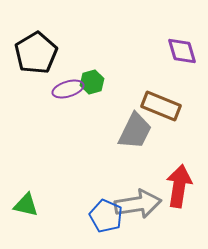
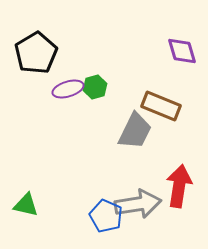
green hexagon: moved 3 px right, 5 px down
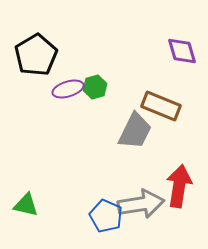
black pentagon: moved 2 px down
gray arrow: moved 3 px right
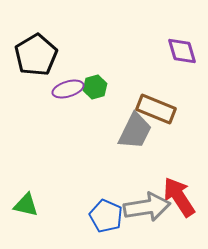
brown rectangle: moved 5 px left, 3 px down
red arrow: moved 11 px down; rotated 42 degrees counterclockwise
gray arrow: moved 6 px right, 3 px down
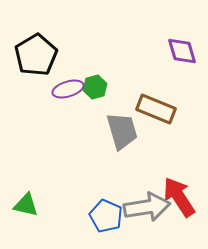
gray trapezoid: moved 13 px left; rotated 42 degrees counterclockwise
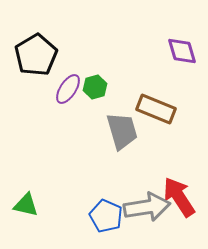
purple ellipse: rotated 40 degrees counterclockwise
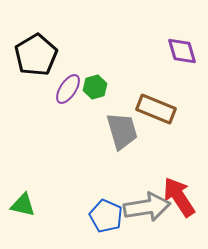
green triangle: moved 3 px left
